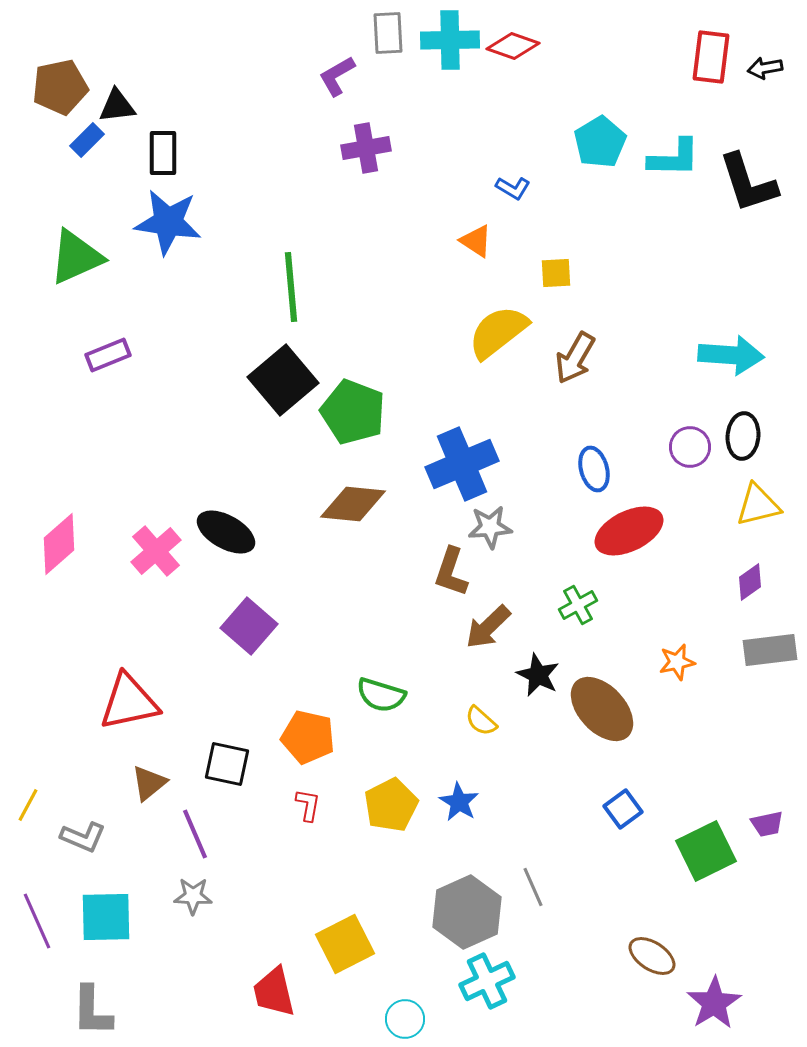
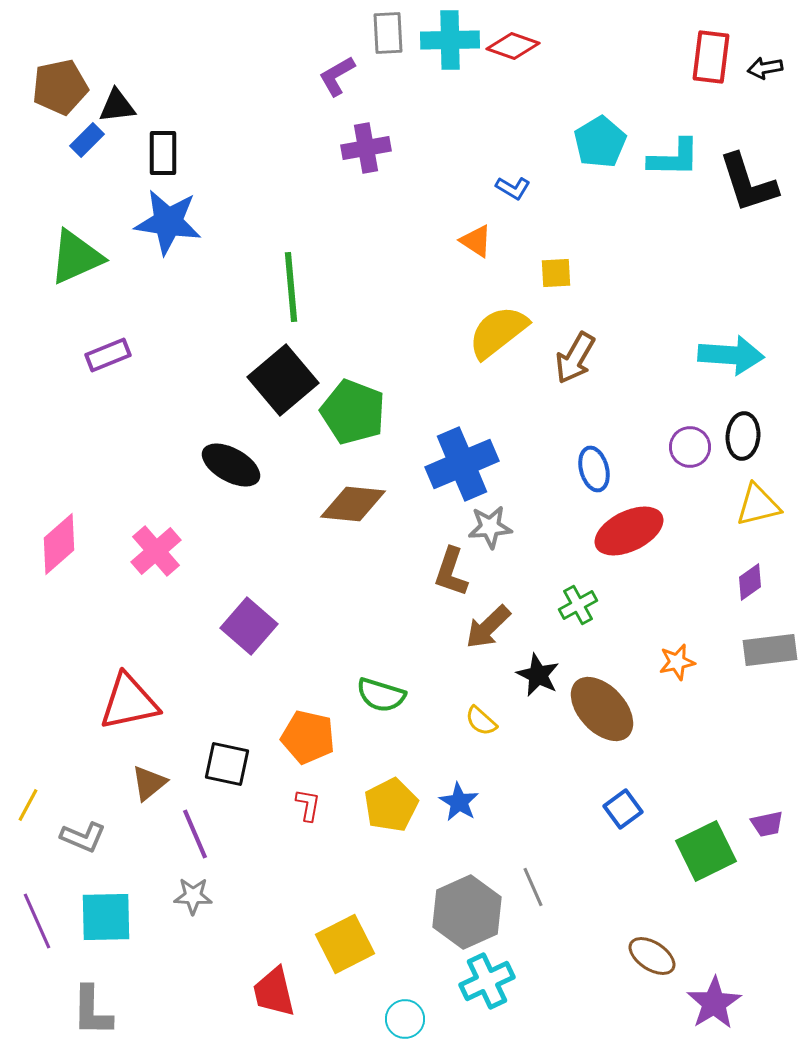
black ellipse at (226, 532): moved 5 px right, 67 px up
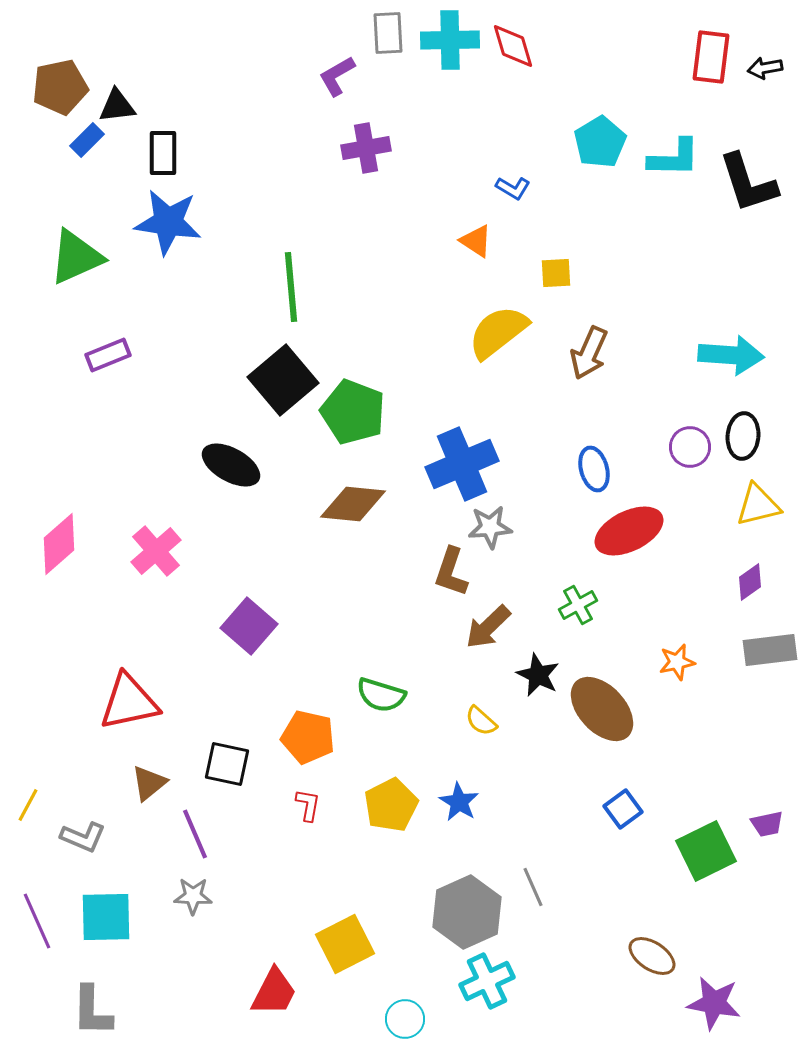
red diamond at (513, 46): rotated 54 degrees clockwise
brown arrow at (575, 358): moved 14 px right, 5 px up; rotated 6 degrees counterclockwise
red trapezoid at (274, 992): rotated 140 degrees counterclockwise
purple star at (714, 1003): rotated 30 degrees counterclockwise
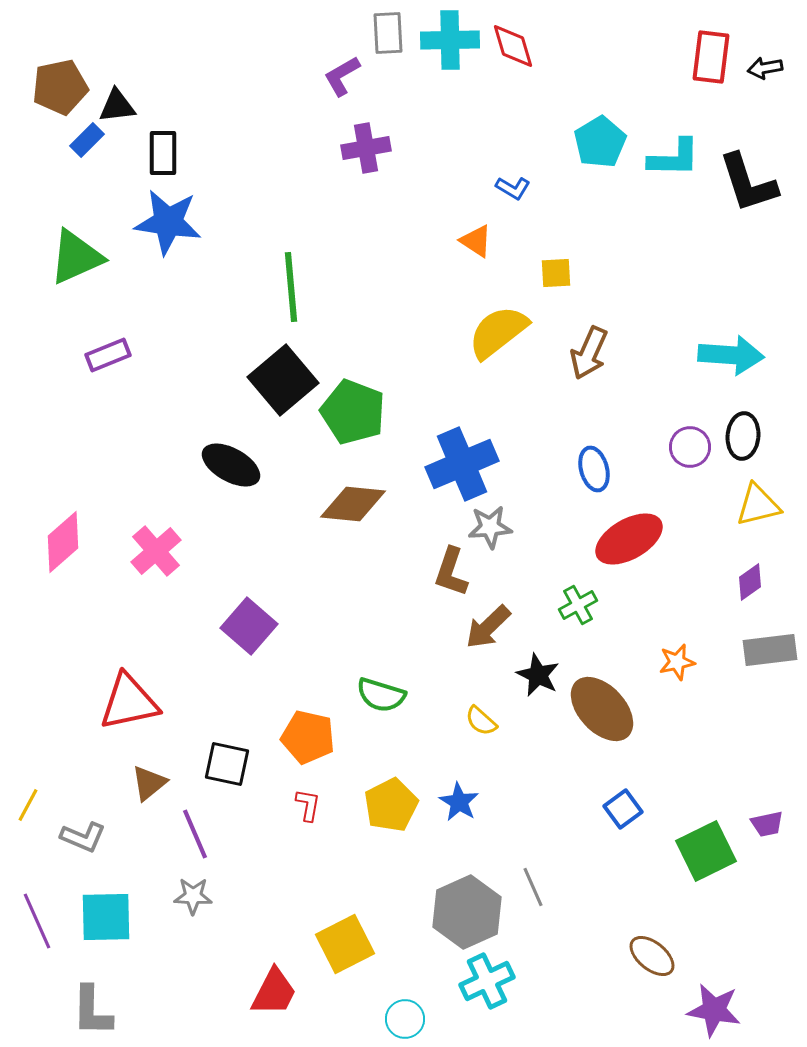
purple L-shape at (337, 76): moved 5 px right
red ellipse at (629, 531): moved 8 px down; rotated 4 degrees counterclockwise
pink diamond at (59, 544): moved 4 px right, 2 px up
brown ellipse at (652, 956): rotated 6 degrees clockwise
purple star at (714, 1003): moved 7 px down
